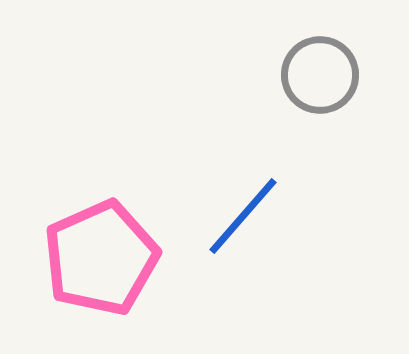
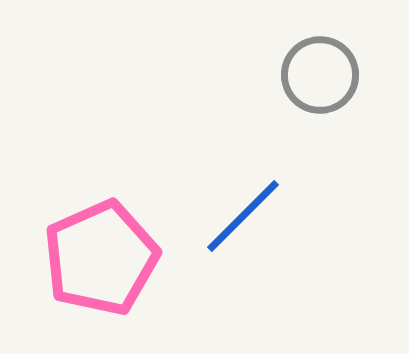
blue line: rotated 4 degrees clockwise
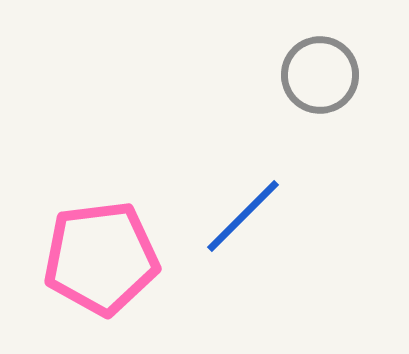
pink pentagon: rotated 17 degrees clockwise
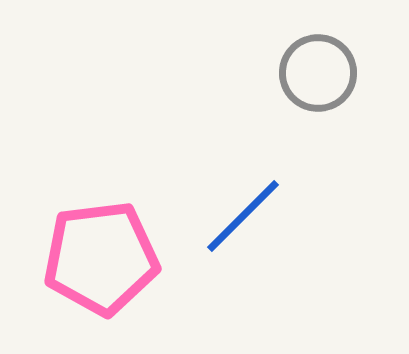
gray circle: moved 2 px left, 2 px up
